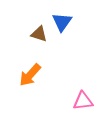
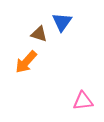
orange arrow: moved 4 px left, 13 px up
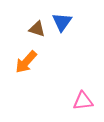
brown triangle: moved 2 px left, 5 px up
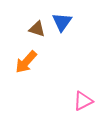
pink triangle: rotated 20 degrees counterclockwise
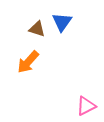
orange arrow: moved 2 px right
pink triangle: moved 3 px right, 5 px down
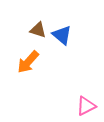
blue triangle: moved 13 px down; rotated 25 degrees counterclockwise
brown triangle: moved 1 px right, 1 px down
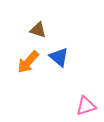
blue triangle: moved 3 px left, 22 px down
pink triangle: rotated 10 degrees clockwise
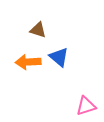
orange arrow: rotated 45 degrees clockwise
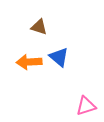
brown triangle: moved 1 px right, 3 px up
orange arrow: moved 1 px right
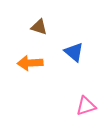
blue triangle: moved 15 px right, 5 px up
orange arrow: moved 1 px right, 1 px down
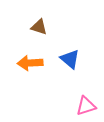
blue triangle: moved 4 px left, 7 px down
